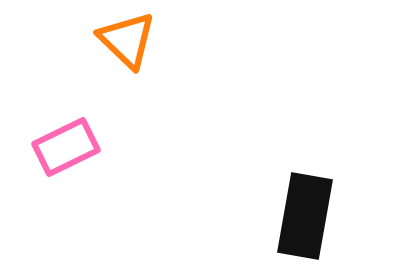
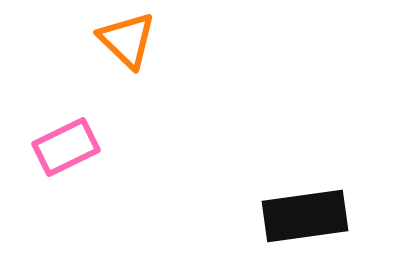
black rectangle: rotated 72 degrees clockwise
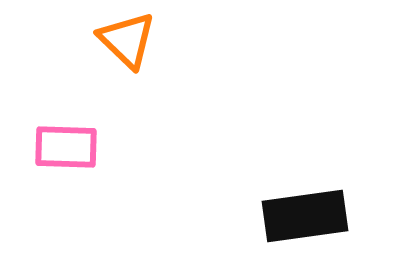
pink rectangle: rotated 28 degrees clockwise
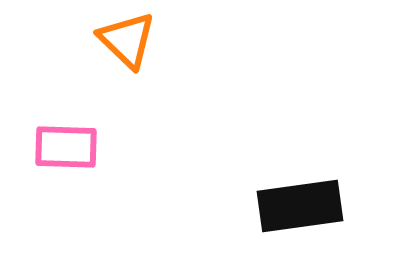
black rectangle: moved 5 px left, 10 px up
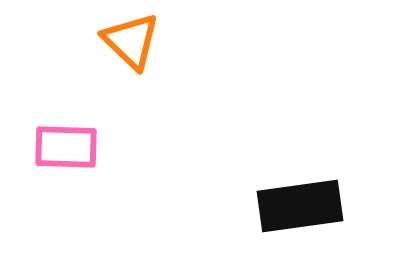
orange triangle: moved 4 px right, 1 px down
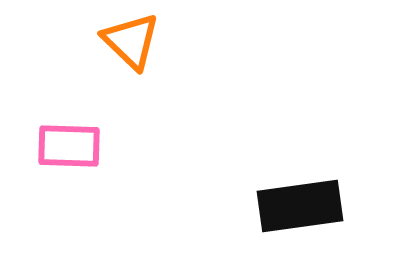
pink rectangle: moved 3 px right, 1 px up
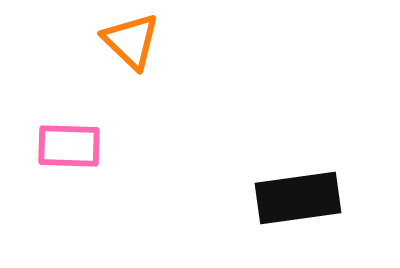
black rectangle: moved 2 px left, 8 px up
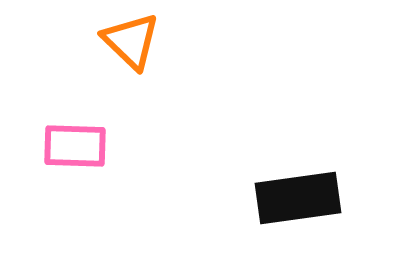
pink rectangle: moved 6 px right
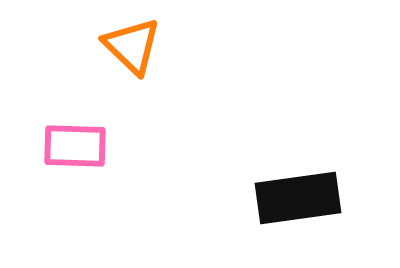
orange triangle: moved 1 px right, 5 px down
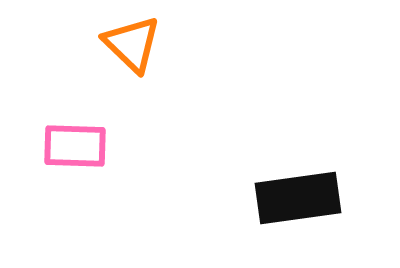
orange triangle: moved 2 px up
